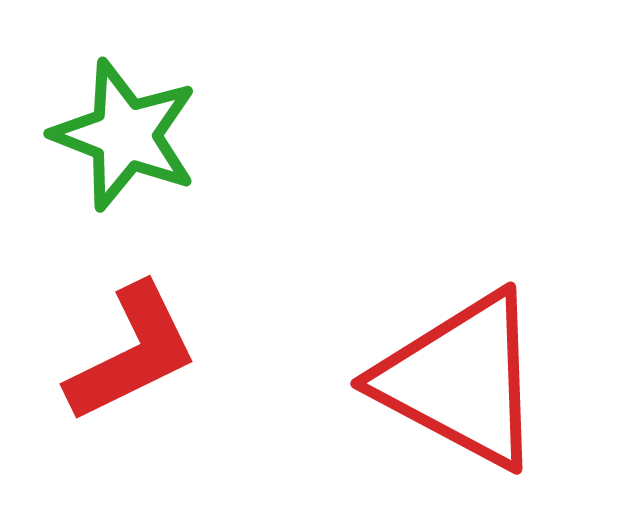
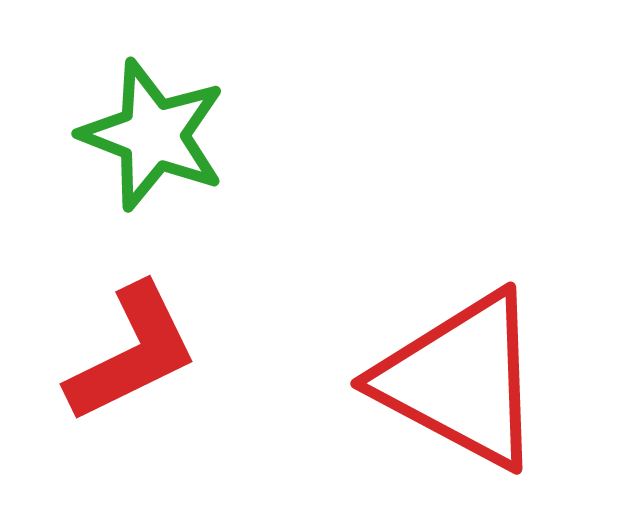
green star: moved 28 px right
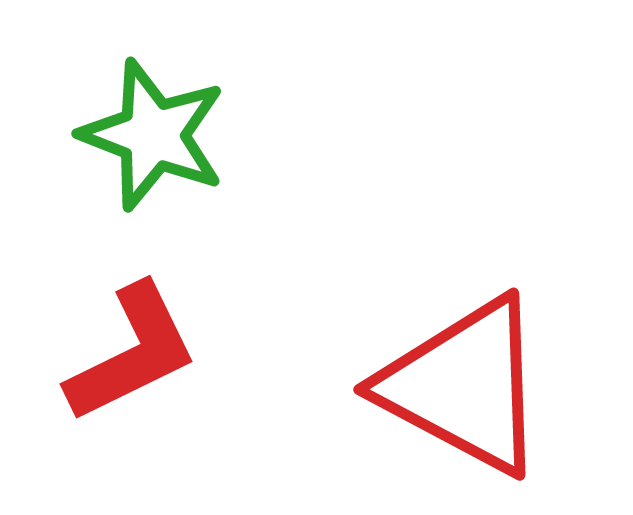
red triangle: moved 3 px right, 6 px down
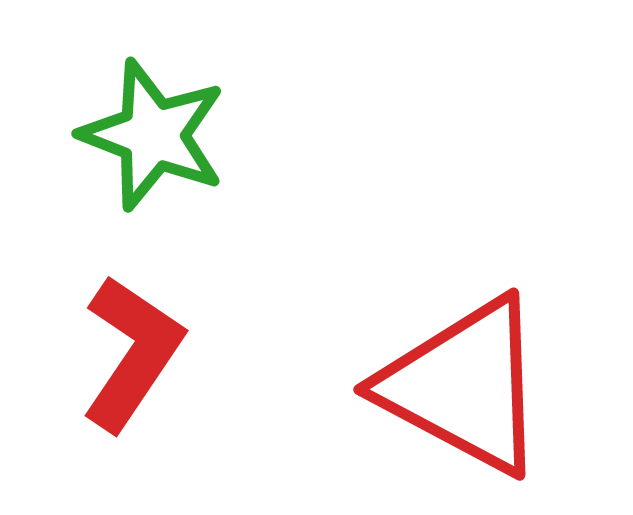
red L-shape: rotated 30 degrees counterclockwise
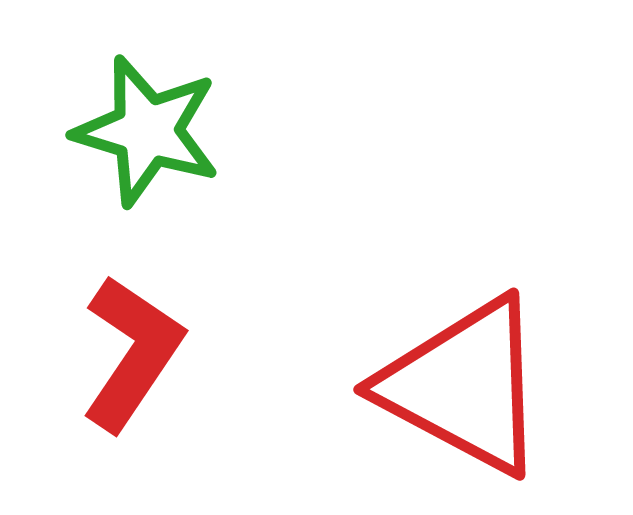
green star: moved 6 px left, 4 px up; rotated 4 degrees counterclockwise
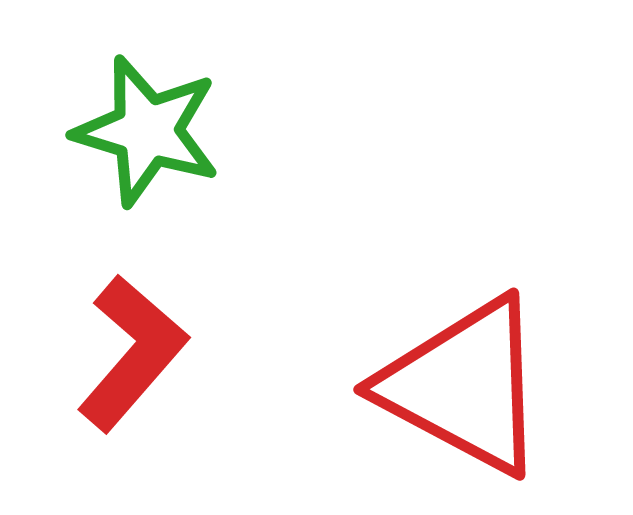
red L-shape: rotated 7 degrees clockwise
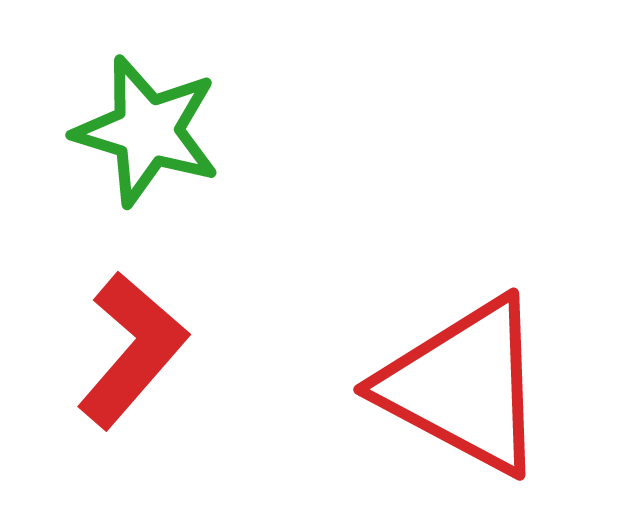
red L-shape: moved 3 px up
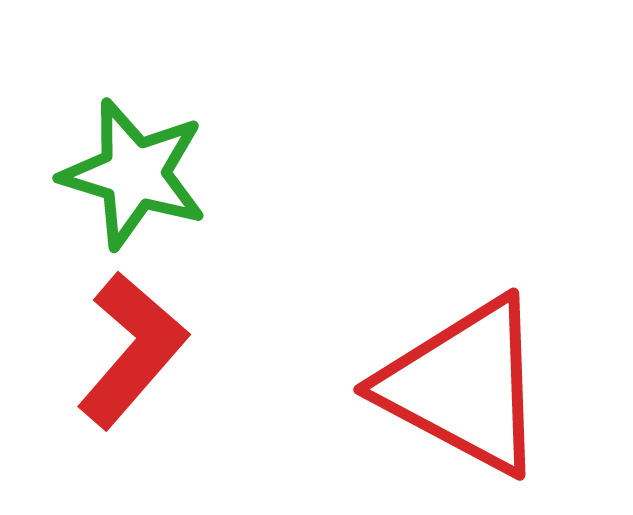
green star: moved 13 px left, 43 px down
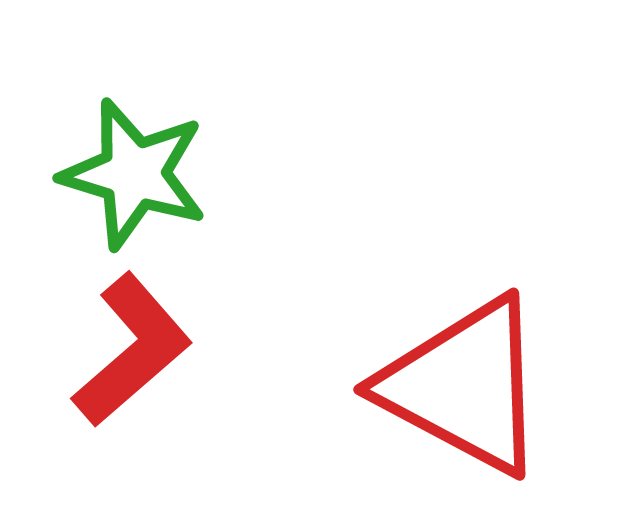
red L-shape: rotated 8 degrees clockwise
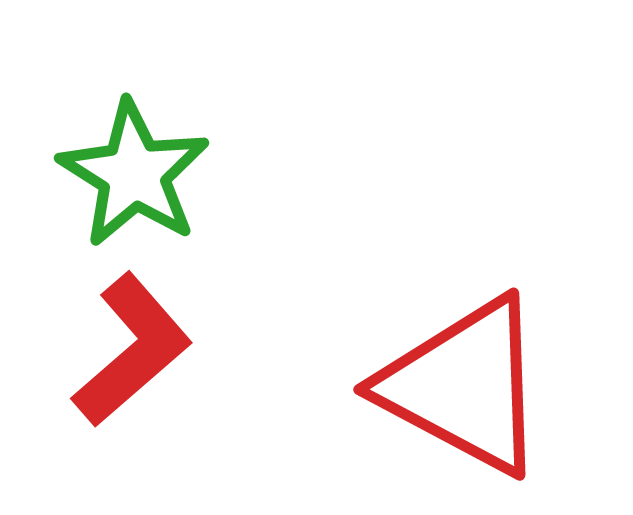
green star: rotated 15 degrees clockwise
